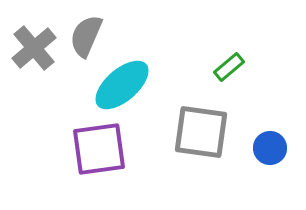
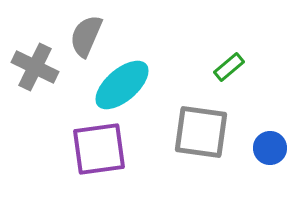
gray cross: moved 1 px right, 19 px down; rotated 24 degrees counterclockwise
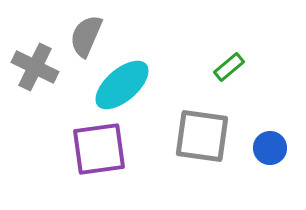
gray square: moved 1 px right, 4 px down
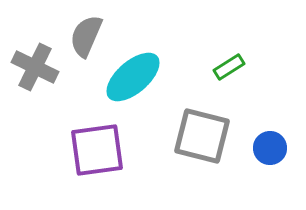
green rectangle: rotated 8 degrees clockwise
cyan ellipse: moved 11 px right, 8 px up
gray square: rotated 6 degrees clockwise
purple square: moved 2 px left, 1 px down
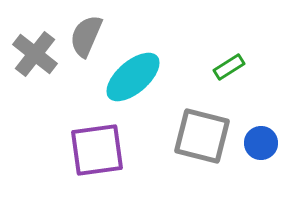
gray cross: moved 13 px up; rotated 12 degrees clockwise
blue circle: moved 9 px left, 5 px up
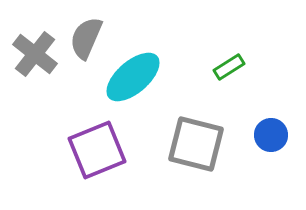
gray semicircle: moved 2 px down
gray square: moved 6 px left, 8 px down
blue circle: moved 10 px right, 8 px up
purple square: rotated 14 degrees counterclockwise
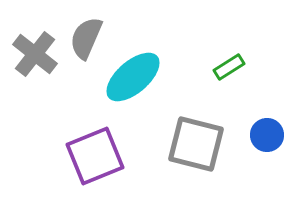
blue circle: moved 4 px left
purple square: moved 2 px left, 6 px down
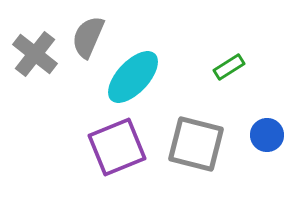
gray semicircle: moved 2 px right, 1 px up
cyan ellipse: rotated 6 degrees counterclockwise
purple square: moved 22 px right, 9 px up
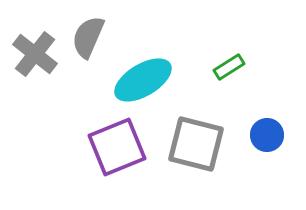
cyan ellipse: moved 10 px right, 3 px down; rotated 16 degrees clockwise
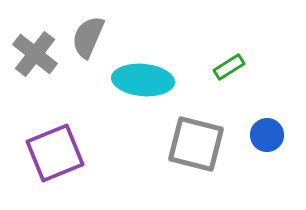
cyan ellipse: rotated 36 degrees clockwise
purple square: moved 62 px left, 6 px down
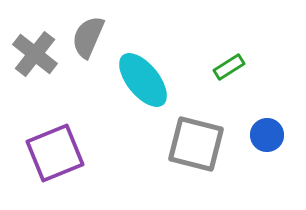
cyan ellipse: rotated 46 degrees clockwise
